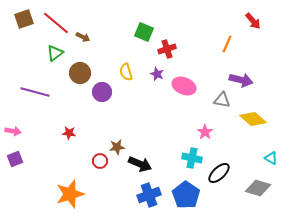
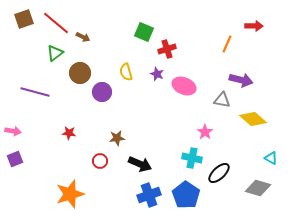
red arrow: moved 1 px right, 5 px down; rotated 48 degrees counterclockwise
brown star: moved 9 px up
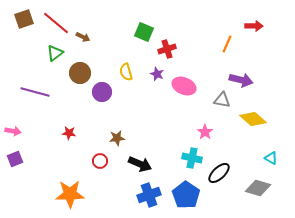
orange star: rotated 16 degrees clockwise
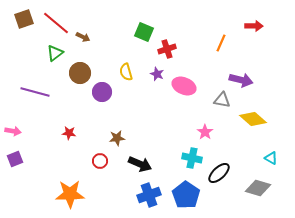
orange line: moved 6 px left, 1 px up
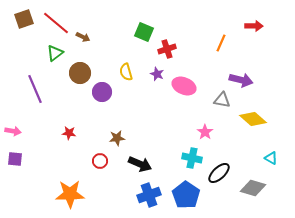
purple line: moved 3 px up; rotated 52 degrees clockwise
purple square: rotated 28 degrees clockwise
gray diamond: moved 5 px left
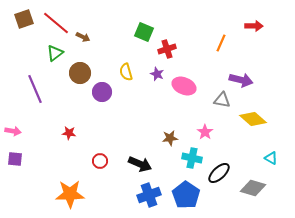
brown star: moved 53 px right
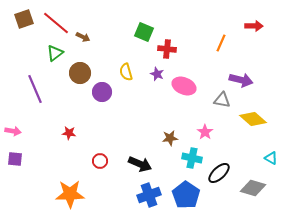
red cross: rotated 24 degrees clockwise
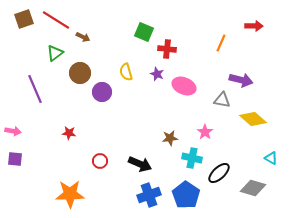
red line: moved 3 px up; rotated 8 degrees counterclockwise
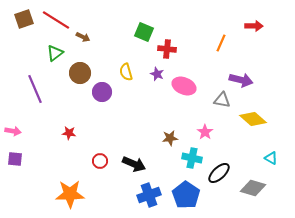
black arrow: moved 6 px left
